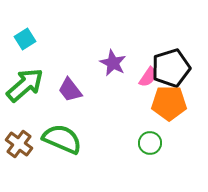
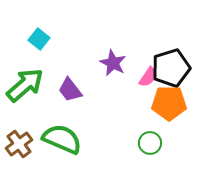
cyan square: moved 14 px right; rotated 20 degrees counterclockwise
brown cross: rotated 16 degrees clockwise
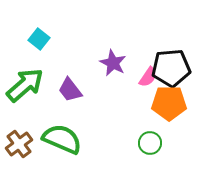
black pentagon: rotated 12 degrees clockwise
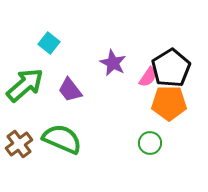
cyan square: moved 10 px right, 4 px down
black pentagon: rotated 27 degrees counterclockwise
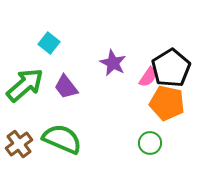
purple trapezoid: moved 4 px left, 3 px up
orange pentagon: moved 2 px left; rotated 12 degrees clockwise
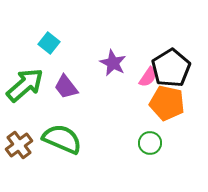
brown cross: moved 1 px down
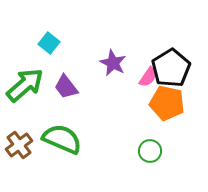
green circle: moved 8 px down
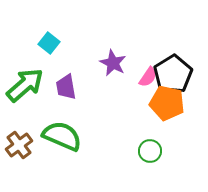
black pentagon: moved 2 px right, 6 px down
purple trapezoid: rotated 28 degrees clockwise
green semicircle: moved 3 px up
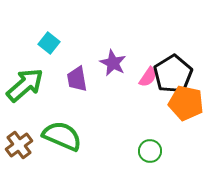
purple trapezoid: moved 11 px right, 8 px up
orange pentagon: moved 19 px right
